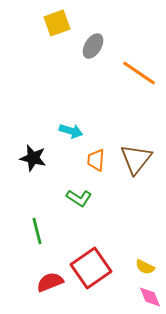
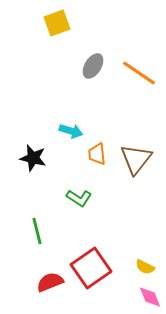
gray ellipse: moved 20 px down
orange trapezoid: moved 1 px right, 6 px up; rotated 10 degrees counterclockwise
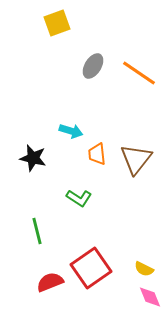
yellow semicircle: moved 1 px left, 2 px down
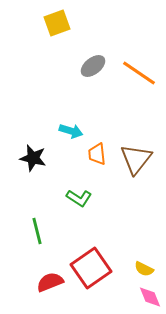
gray ellipse: rotated 20 degrees clockwise
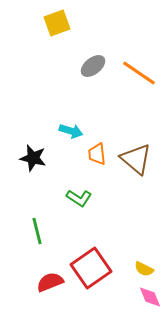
brown triangle: rotated 28 degrees counterclockwise
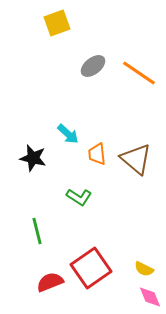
cyan arrow: moved 3 px left, 3 px down; rotated 25 degrees clockwise
green L-shape: moved 1 px up
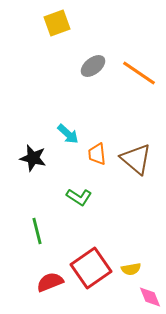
yellow semicircle: moved 13 px left; rotated 36 degrees counterclockwise
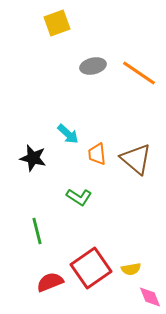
gray ellipse: rotated 25 degrees clockwise
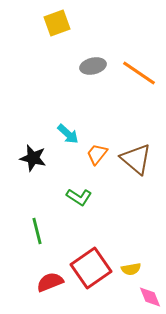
orange trapezoid: rotated 45 degrees clockwise
